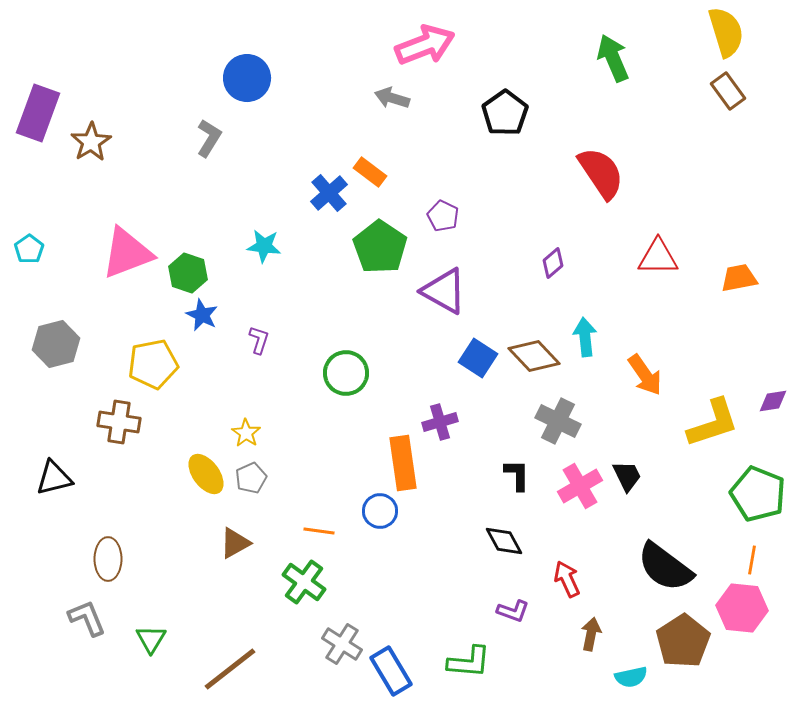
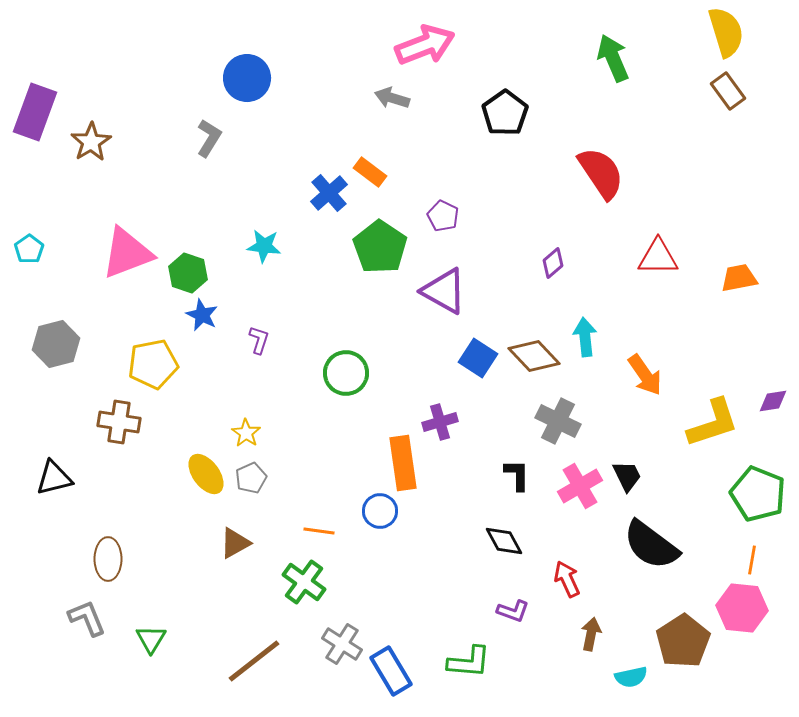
purple rectangle at (38, 113): moved 3 px left, 1 px up
black semicircle at (665, 567): moved 14 px left, 22 px up
brown line at (230, 669): moved 24 px right, 8 px up
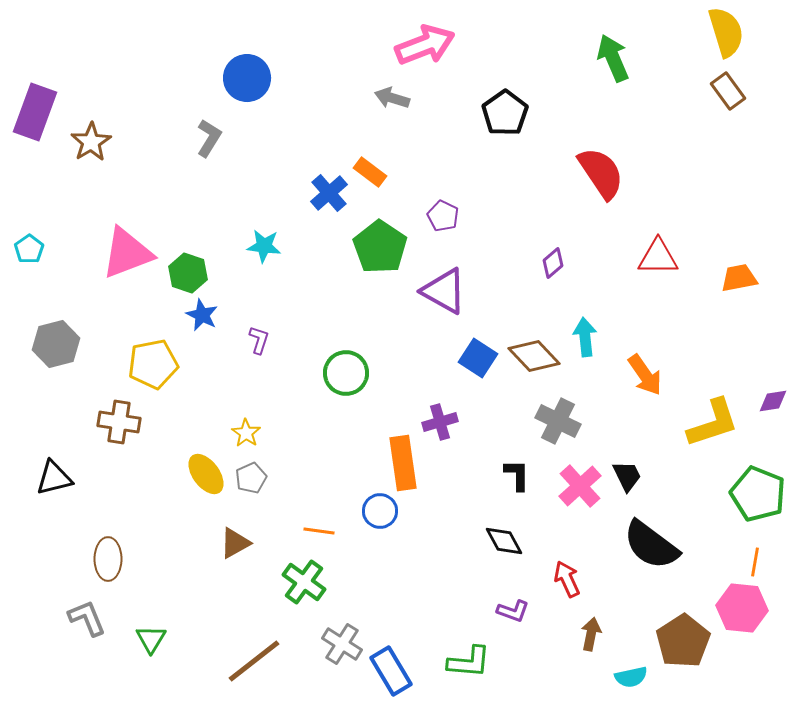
pink cross at (580, 486): rotated 12 degrees counterclockwise
orange line at (752, 560): moved 3 px right, 2 px down
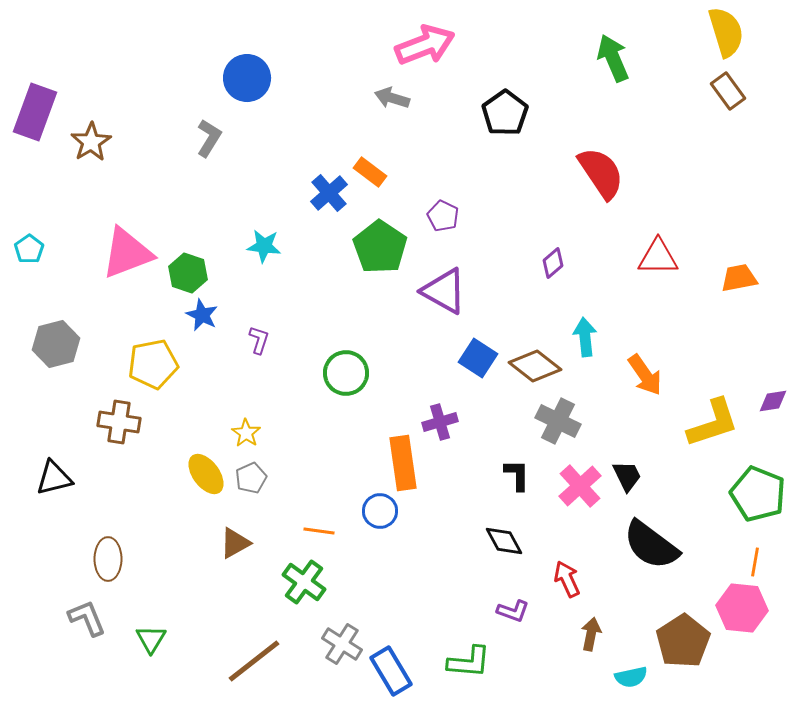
brown diamond at (534, 356): moved 1 px right, 10 px down; rotated 9 degrees counterclockwise
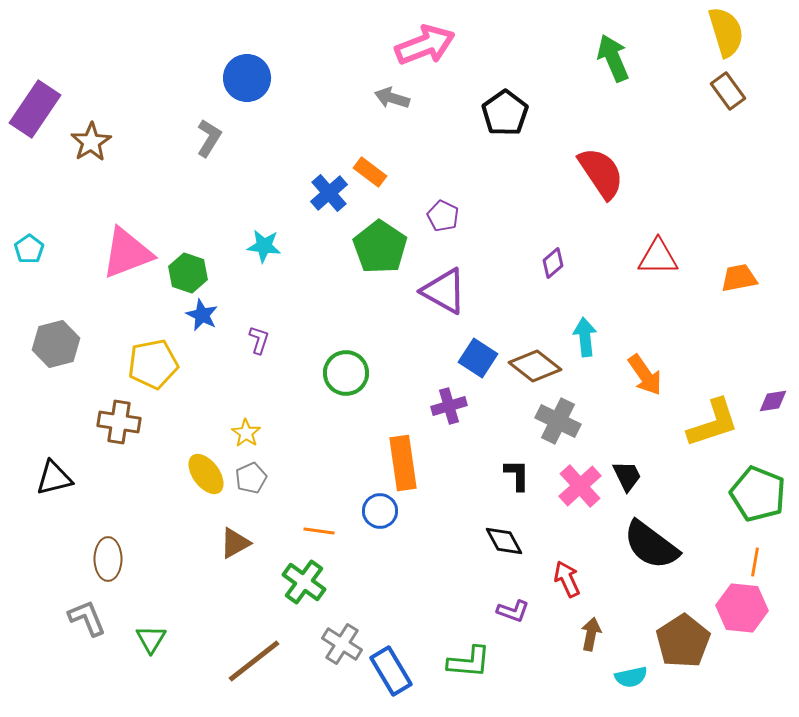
purple rectangle at (35, 112): moved 3 px up; rotated 14 degrees clockwise
purple cross at (440, 422): moved 9 px right, 16 px up
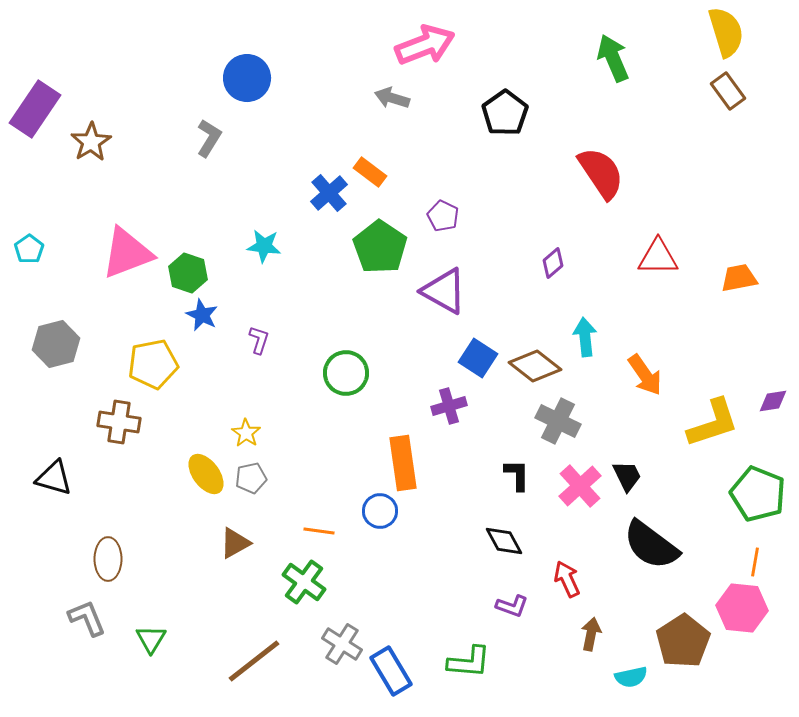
black triangle at (54, 478): rotated 30 degrees clockwise
gray pentagon at (251, 478): rotated 12 degrees clockwise
purple L-shape at (513, 611): moved 1 px left, 5 px up
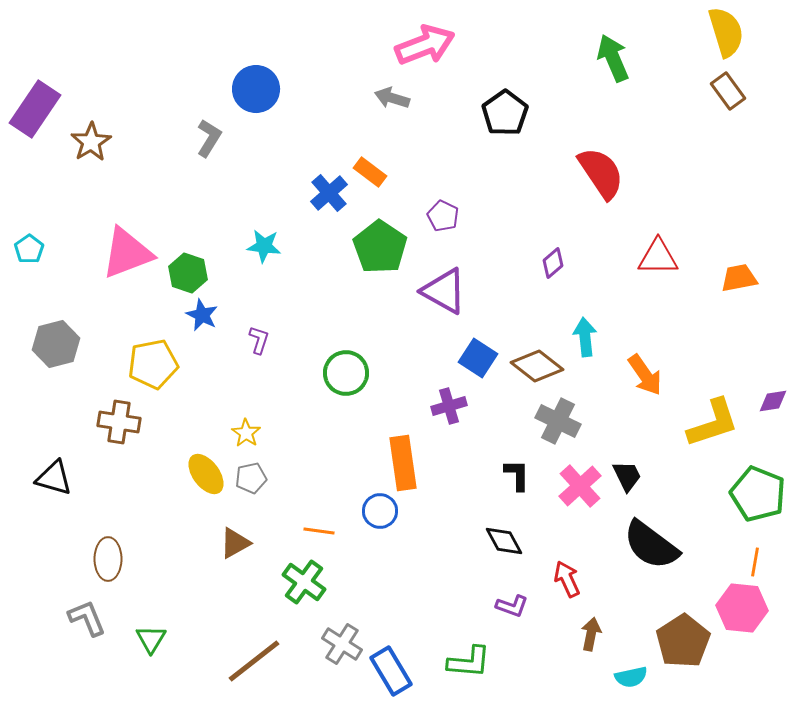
blue circle at (247, 78): moved 9 px right, 11 px down
brown diamond at (535, 366): moved 2 px right
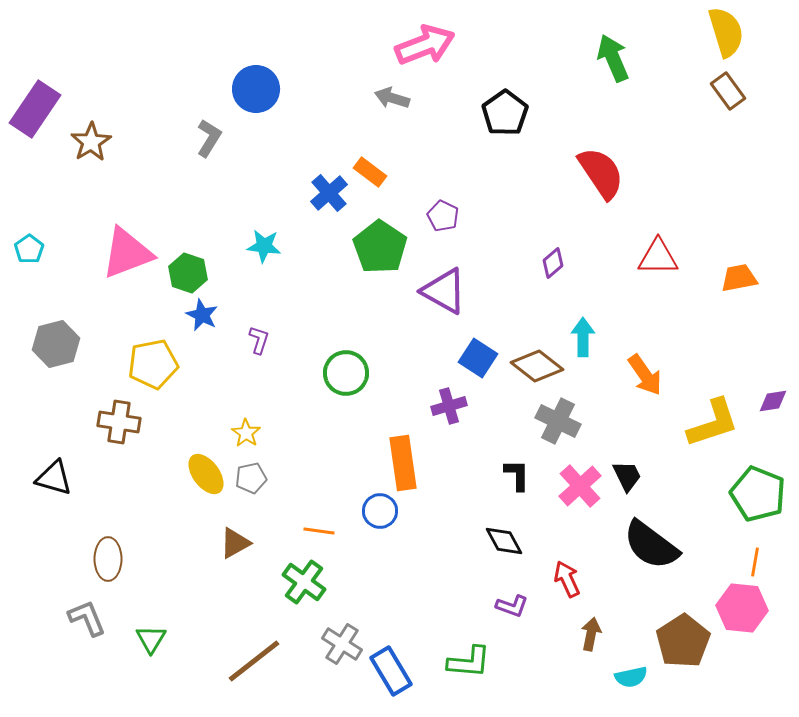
cyan arrow at (585, 337): moved 2 px left; rotated 6 degrees clockwise
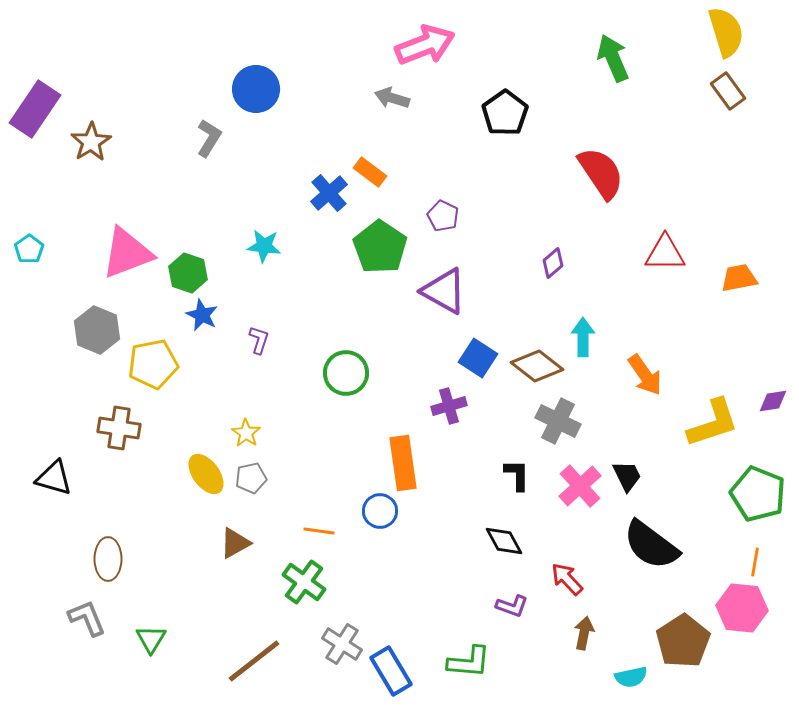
red triangle at (658, 257): moved 7 px right, 4 px up
gray hexagon at (56, 344): moved 41 px right, 14 px up; rotated 24 degrees counterclockwise
brown cross at (119, 422): moved 6 px down
red arrow at (567, 579): rotated 18 degrees counterclockwise
brown arrow at (591, 634): moved 7 px left, 1 px up
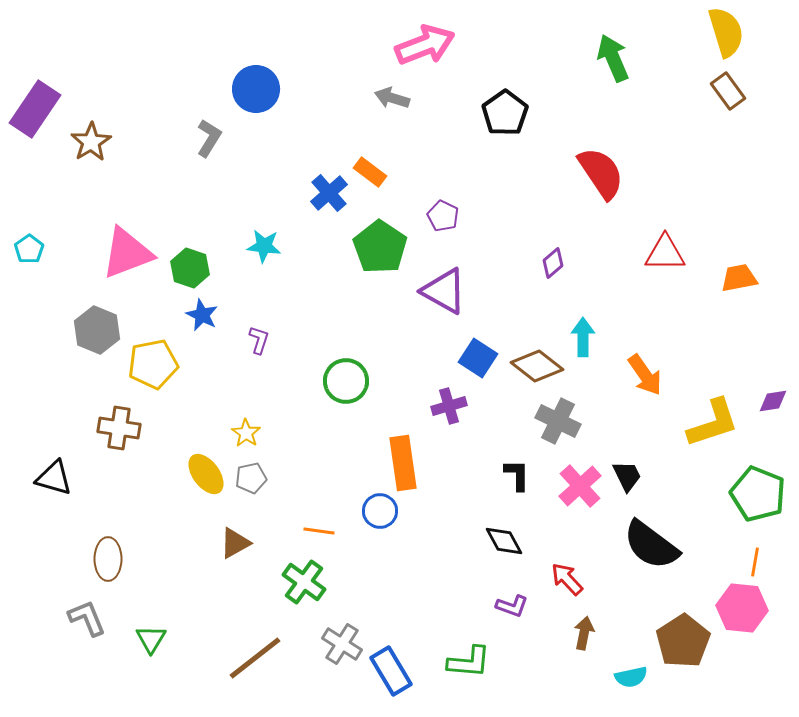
green hexagon at (188, 273): moved 2 px right, 5 px up
green circle at (346, 373): moved 8 px down
brown line at (254, 661): moved 1 px right, 3 px up
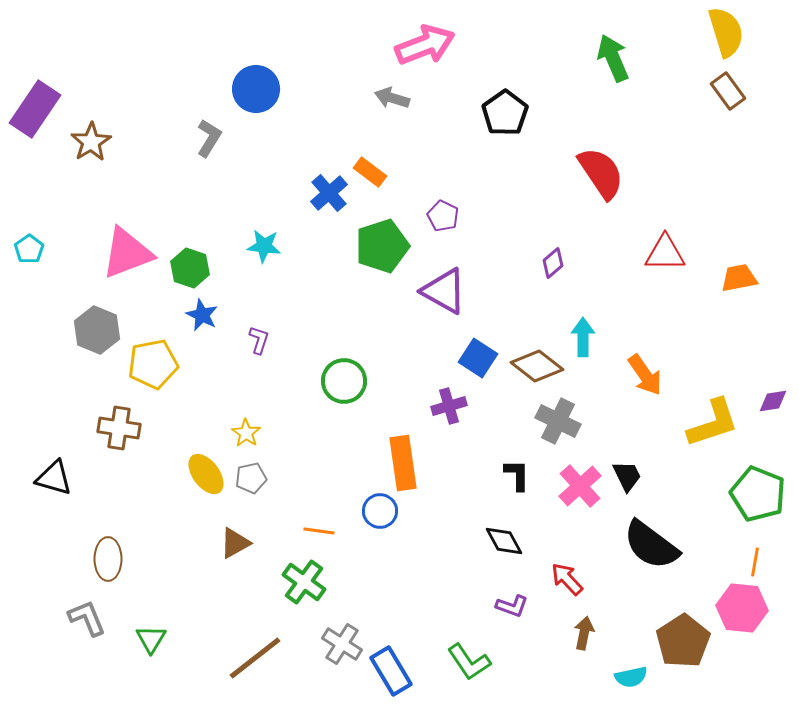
green pentagon at (380, 247): moved 2 px right, 1 px up; rotated 20 degrees clockwise
green circle at (346, 381): moved 2 px left
green L-shape at (469, 662): rotated 51 degrees clockwise
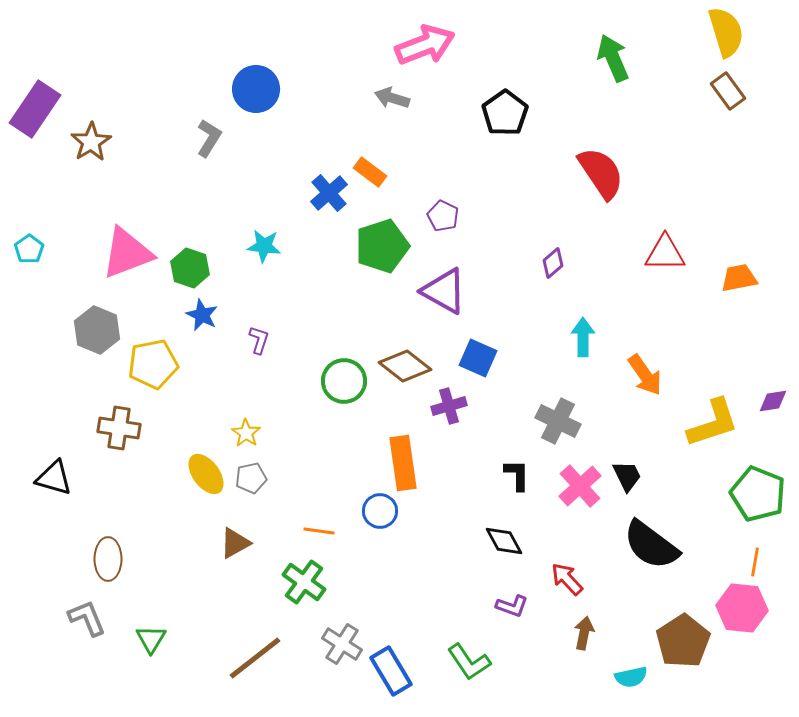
blue square at (478, 358): rotated 9 degrees counterclockwise
brown diamond at (537, 366): moved 132 px left
